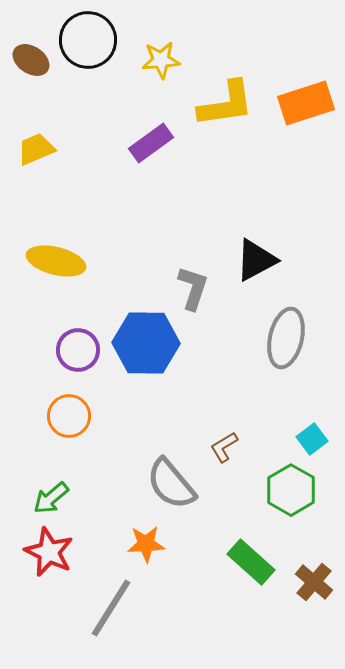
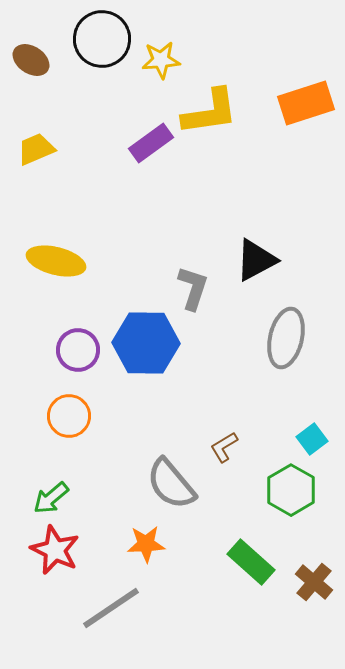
black circle: moved 14 px right, 1 px up
yellow L-shape: moved 16 px left, 8 px down
red star: moved 6 px right, 2 px up
gray line: rotated 24 degrees clockwise
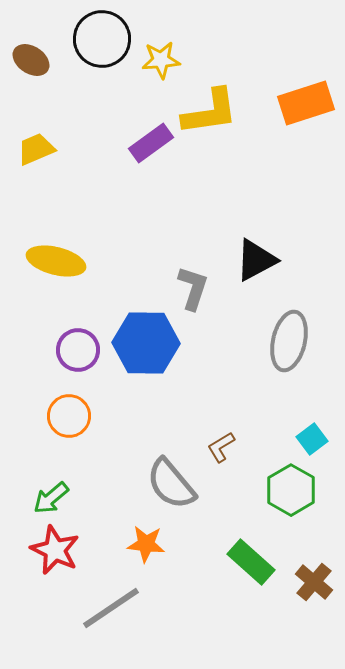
gray ellipse: moved 3 px right, 3 px down
brown L-shape: moved 3 px left
orange star: rotated 9 degrees clockwise
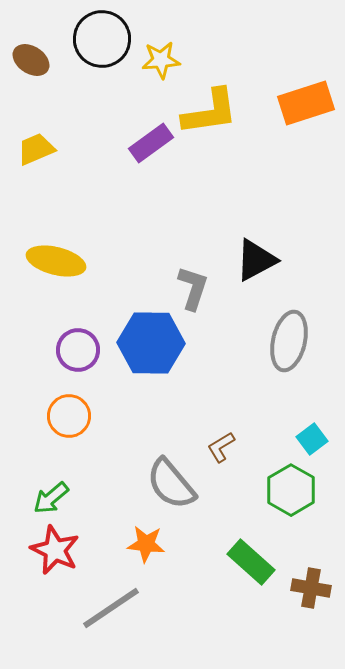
blue hexagon: moved 5 px right
brown cross: moved 3 px left, 6 px down; rotated 30 degrees counterclockwise
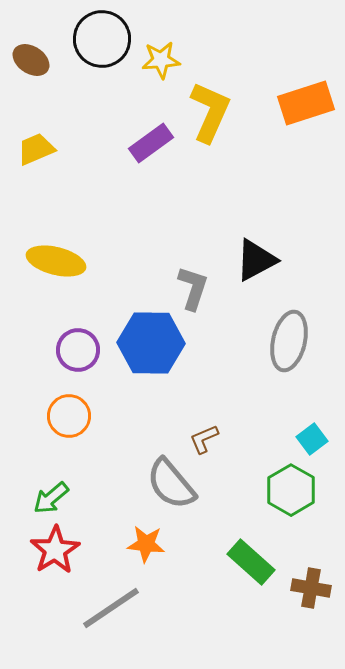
yellow L-shape: rotated 58 degrees counterclockwise
brown L-shape: moved 17 px left, 8 px up; rotated 8 degrees clockwise
red star: rotated 15 degrees clockwise
